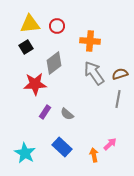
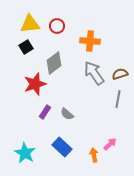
red star: rotated 15 degrees counterclockwise
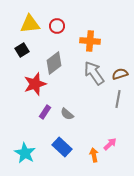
black square: moved 4 px left, 3 px down
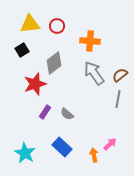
brown semicircle: moved 1 px down; rotated 21 degrees counterclockwise
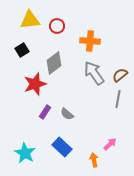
yellow triangle: moved 4 px up
orange arrow: moved 5 px down
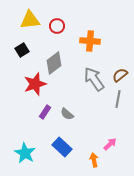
gray arrow: moved 6 px down
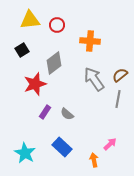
red circle: moved 1 px up
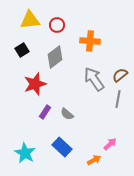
gray diamond: moved 1 px right, 6 px up
orange arrow: rotated 72 degrees clockwise
